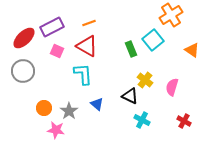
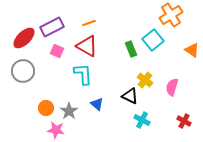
orange circle: moved 2 px right
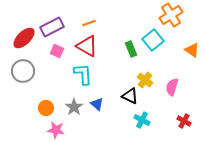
gray star: moved 5 px right, 4 px up
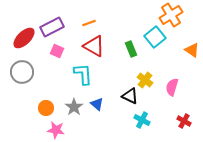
cyan square: moved 2 px right, 3 px up
red triangle: moved 7 px right
gray circle: moved 1 px left, 1 px down
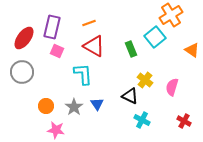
purple rectangle: rotated 50 degrees counterclockwise
red ellipse: rotated 10 degrees counterclockwise
blue triangle: rotated 16 degrees clockwise
orange circle: moved 2 px up
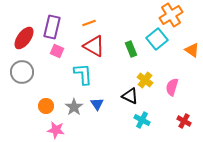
cyan square: moved 2 px right, 2 px down
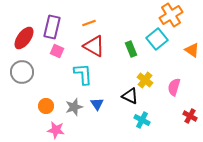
pink semicircle: moved 2 px right
gray star: rotated 18 degrees clockwise
red cross: moved 6 px right, 5 px up
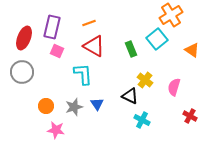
red ellipse: rotated 15 degrees counterclockwise
